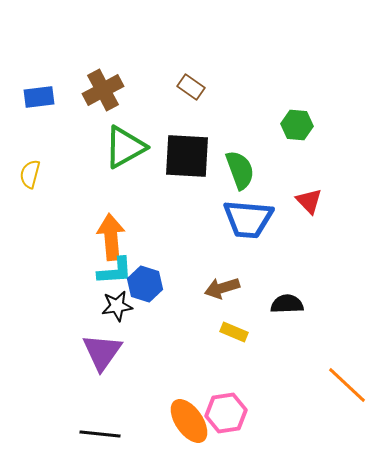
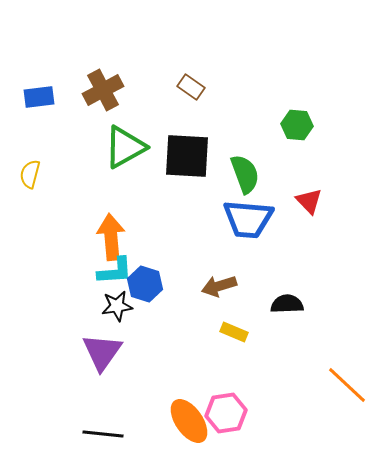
green semicircle: moved 5 px right, 4 px down
brown arrow: moved 3 px left, 2 px up
black line: moved 3 px right
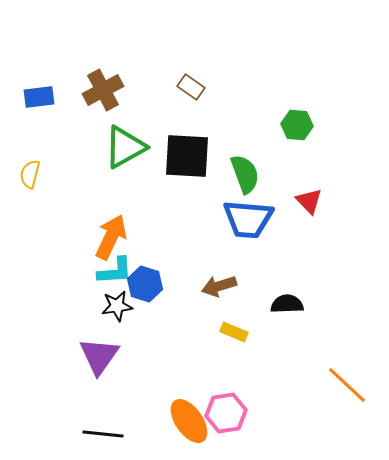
orange arrow: rotated 30 degrees clockwise
purple triangle: moved 3 px left, 4 px down
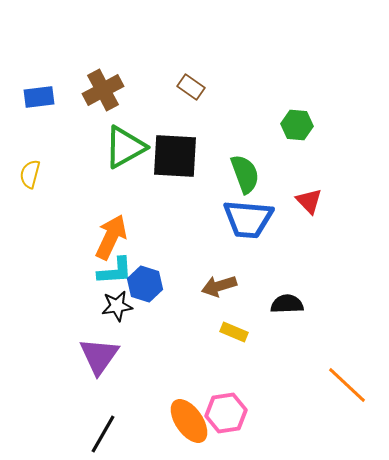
black square: moved 12 px left
black line: rotated 66 degrees counterclockwise
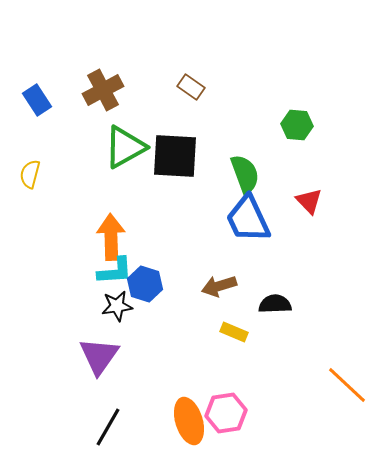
blue rectangle: moved 2 px left, 3 px down; rotated 64 degrees clockwise
blue trapezoid: rotated 60 degrees clockwise
orange arrow: rotated 27 degrees counterclockwise
black semicircle: moved 12 px left
orange ellipse: rotated 18 degrees clockwise
black line: moved 5 px right, 7 px up
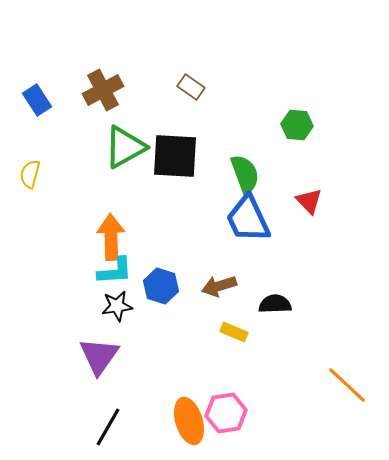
blue hexagon: moved 16 px right, 2 px down
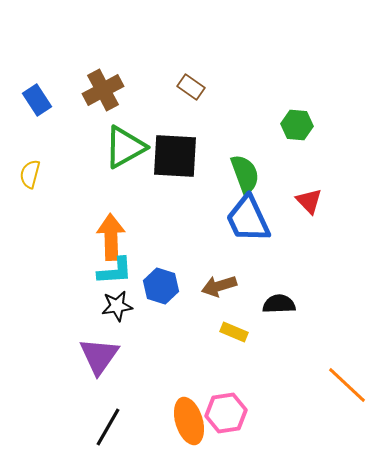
black semicircle: moved 4 px right
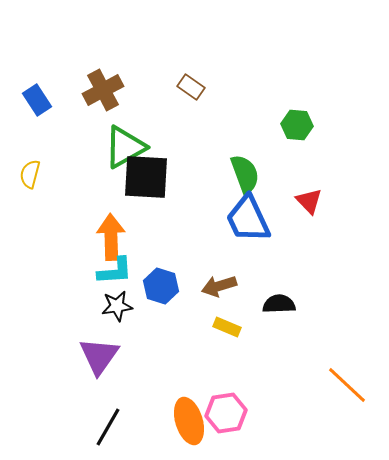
black square: moved 29 px left, 21 px down
yellow rectangle: moved 7 px left, 5 px up
